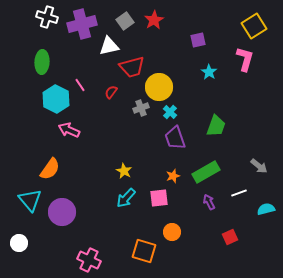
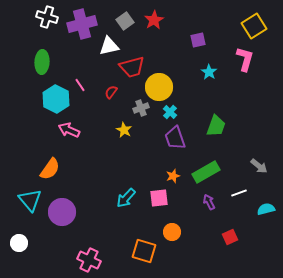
yellow star: moved 41 px up
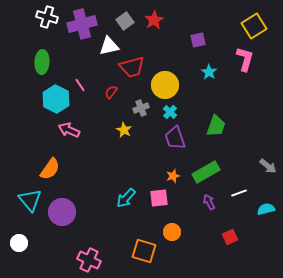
yellow circle: moved 6 px right, 2 px up
gray arrow: moved 9 px right
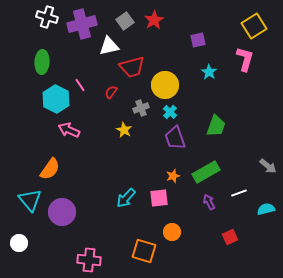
pink cross: rotated 20 degrees counterclockwise
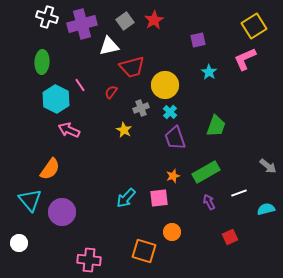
pink L-shape: rotated 130 degrees counterclockwise
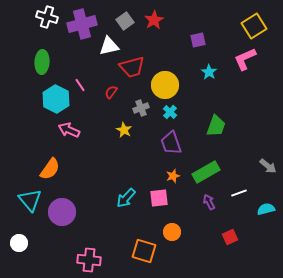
purple trapezoid: moved 4 px left, 5 px down
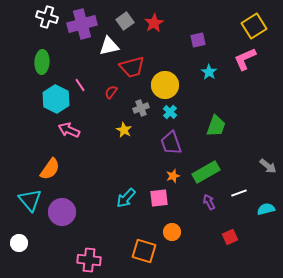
red star: moved 3 px down
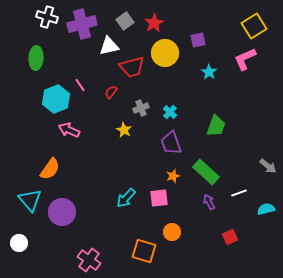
green ellipse: moved 6 px left, 4 px up
yellow circle: moved 32 px up
cyan hexagon: rotated 12 degrees clockwise
green rectangle: rotated 72 degrees clockwise
pink cross: rotated 30 degrees clockwise
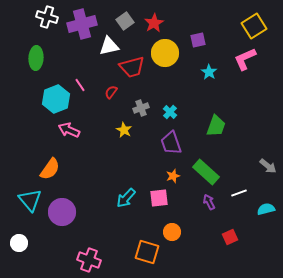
orange square: moved 3 px right, 1 px down
pink cross: rotated 15 degrees counterclockwise
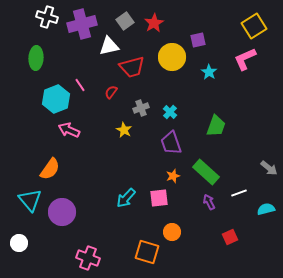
yellow circle: moved 7 px right, 4 px down
gray arrow: moved 1 px right, 2 px down
pink cross: moved 1 px left, 2 px up
